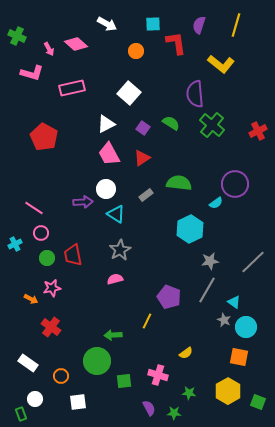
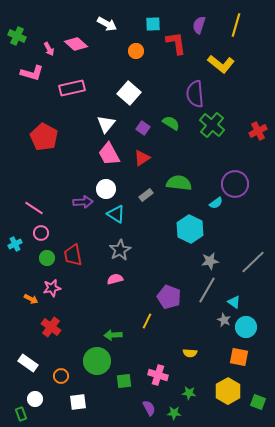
white triangle at (106, 124): rotated 24 degrees counterclockwise
cyan hexagon at (190, 229): rotated 8 degrees counterclockwise
yellow semicircle at (186, 353): moved 4 px right; rotated 40 degrees clockwise
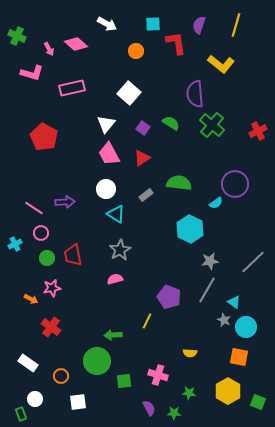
purple arrow at (83, 202): moved 18 px left
